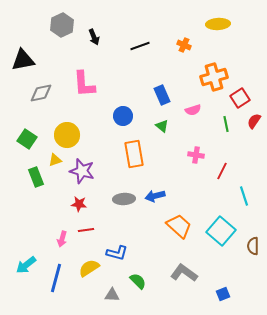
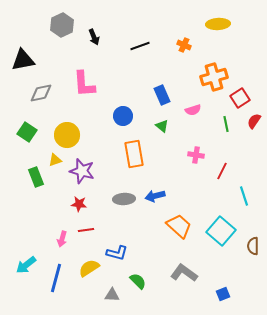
green square at (27, 139): moved 7 px up
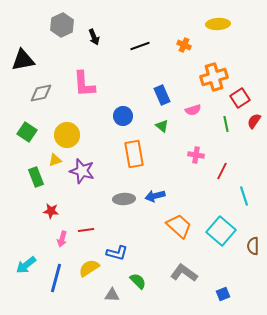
red star at (79, 204): moved 28 px left, 7 px down
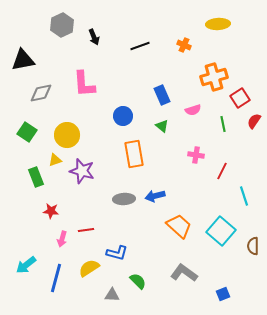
green line at (226, 124): moved 3 px left
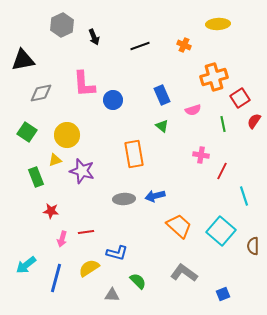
blue circle at (123, 116): moved 10 px left, 16 px up
pink cross at (196, 155): moved 5 px right
red line at (86, 230): moved 2 px down
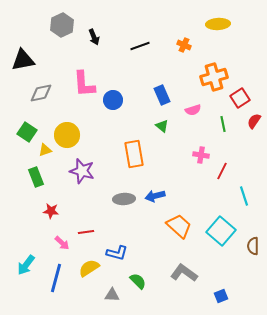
yellow triangle at (55, 160): moved 10 px left, 10 px up
pink arrow at (62, 239): moved 4 px down; rotated 63 degrees counterclockwise
cyan arrow at (26, 265): rotated 15 degrees counterclockwise
blue square at (223, 294): moved 2 px left, 2 px down
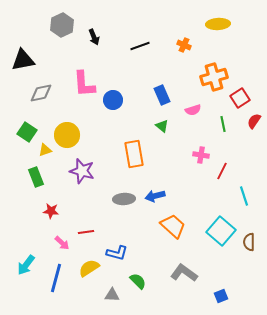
orange trapezoid at (179, 226): moved 6 px left
brown semicircle at (253, 246): moved 4 px left, 4 px up
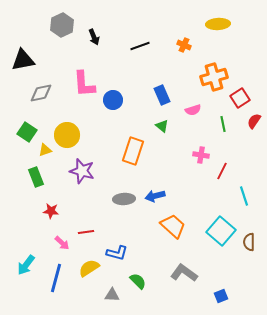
orange rectangle at (134, 154): moved 1 px left, 3 px up; rotated 28 degrees clockwise
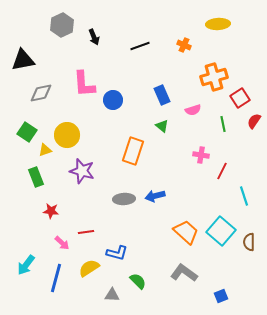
orange trapezoid at (173, 226): moved 13 px right, 6 px down
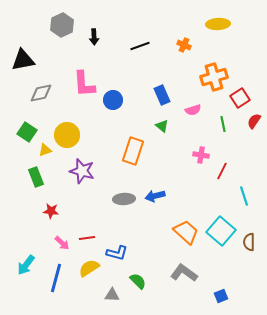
black arrow at (94, 37): rotated 21 degrees clockwise
red line at (86, 232): moved 1 px right, 6 px down
